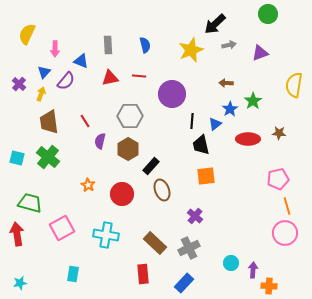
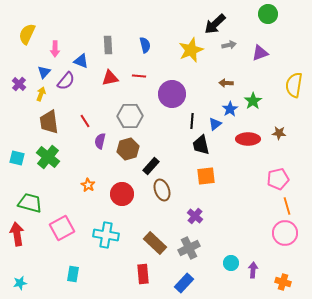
brown hexagon at (128, 149): rotated 15 degrees clockwise
orange cross at (269, 286): moved 14 px right, 4 px up; rotated 14 degrees clockwise
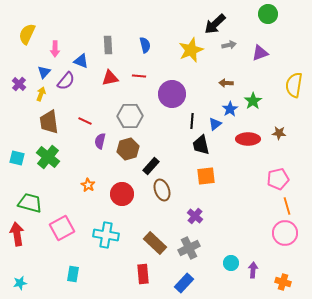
red line at (85, 121): rotated 32 degrees counterclockwise
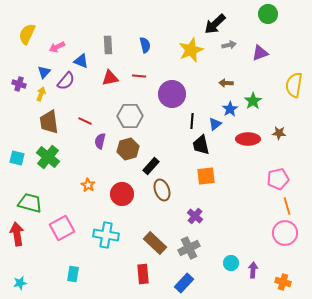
pink arrow at (55, 49): moved 2 px right, 2 px up; rotated 63 degrees clockwise
purple cross at (19, 84): rotated 24 degrees counterclockwise
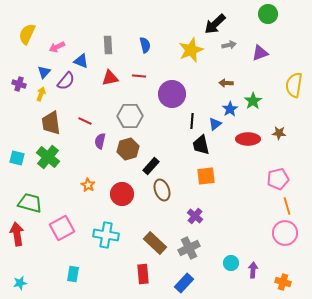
brown trapezoid at (49, 122): moved 2 px right, 1 px down
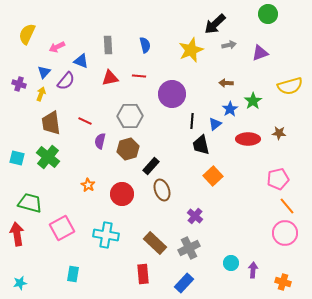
yellow semicircle at (294, 85): moved 4 px left, 1 px down; rotated 115 degrees counterclockwise
orange square at (206, 176): moved 7 px right; rotated 36 degrees counterclockwise
orange line at (287, 206): rotated 24 degrees counterclockwise
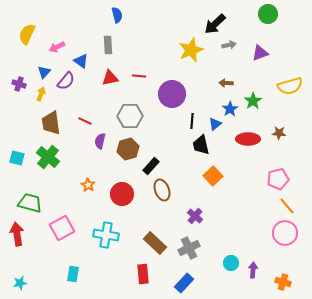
blue semicircle at (145, 45): moved 28 px left, 30 px up
blue triangle at (81, 61): rotated 14 degrees clockwise
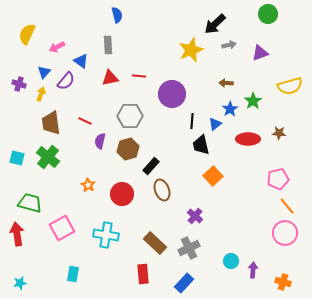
cyan circle at (231, 263): moved 2 px up
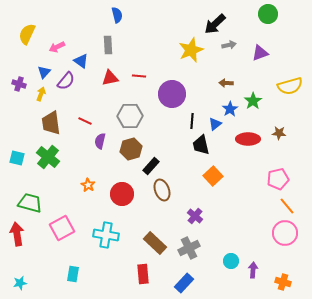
brown hexagon at (128, 149): moved 3 px right
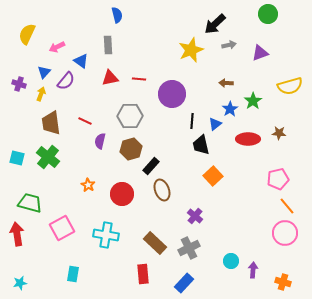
red line at (139, 76): moved 3 px down
